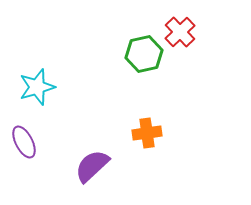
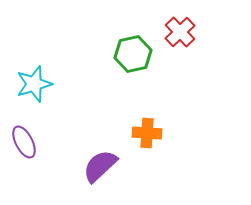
green hexagon: moved 11 px left
cyan star: moved 3 px left, 3 px up
orange cross: rotated 12 degrees clockwise
purple semicircle: moved 8 px right
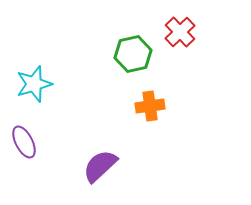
orange cross: moved 3 px right, 27 px up; rotated 12 degrees counterclockwise
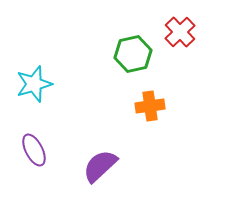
purple ellipse: moved 10 px right, 8 px down
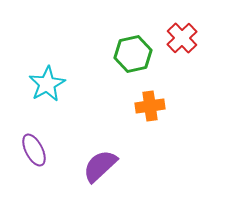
red cross: moved 2 px right, 6 px down
cyan star: moved 13 px right; rotated 12 degrees counterclockwise
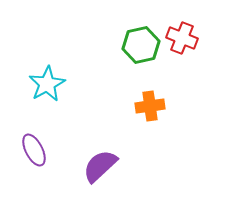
red cross: rotated 24 degrees counterclockwise
green hexagon: moved 8 px right, 9 px up
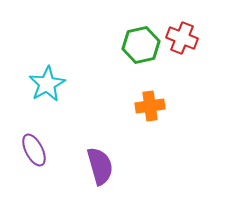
purple semicircle: rotated 117 degrees clockwise
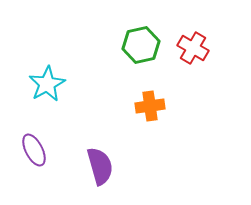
red cross: moved 11 px right, 10 px down; rotated 8 degrees clockwise
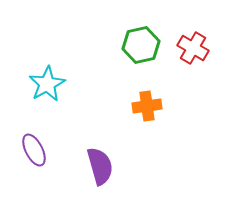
orange cross: moved 3 px left
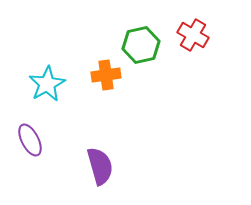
red cross: moved 13 px up
orange cross: moved 41 px left, 31 px up
purple ellipse: moved 4 px left, 10 px up
